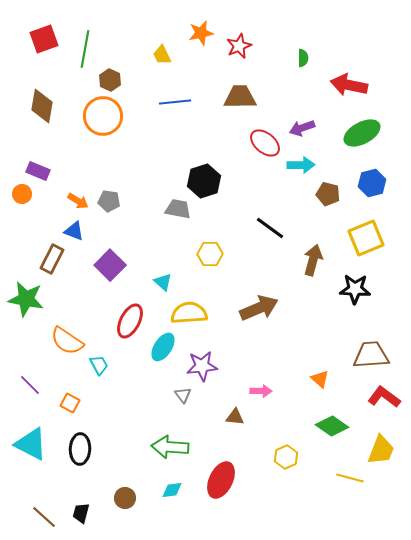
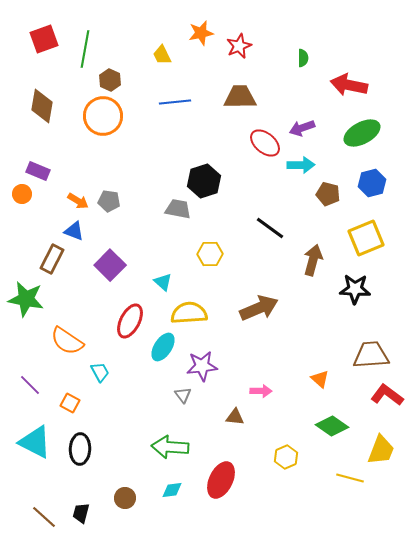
cyan trapezoid at (99, 365): moved 1 px right, 7 px down
red L-shape at (384, 397): moved 3 px right, 2 px up
cyan triangle at (31, 444): moved 4 px right, 2 px up
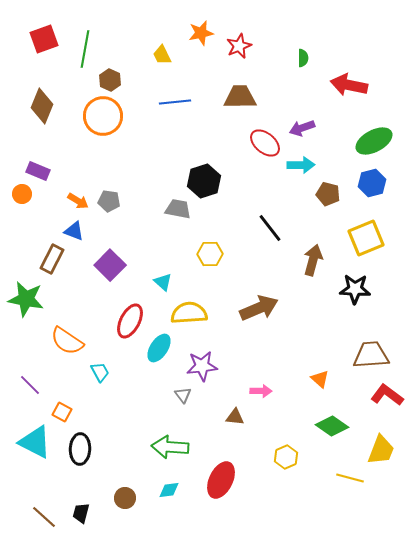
brown diamond at (42, 106): rotated 12 degrees clockwise
green ellipse at (362, 133): moved 12 px right, 8 px down
black line at (270, 228): rotated 16 degrees clockwise
cyan ellipse at (163, 347): moved 4 px left, 1 px down
orange square at (70, 403): moved 8 px left, 9 px down
cyan diamond at (172, 490): moved 3 px left
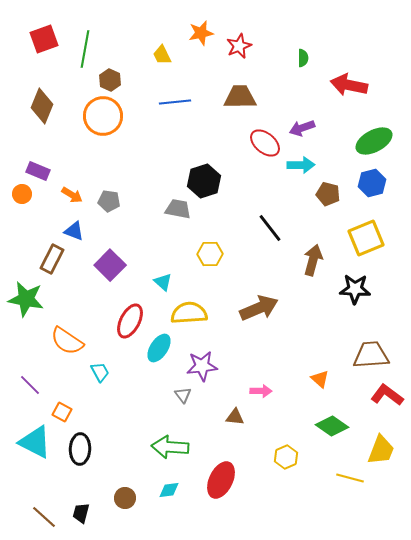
orange arrow at (78, 201): moved 6 px left, 6 px up
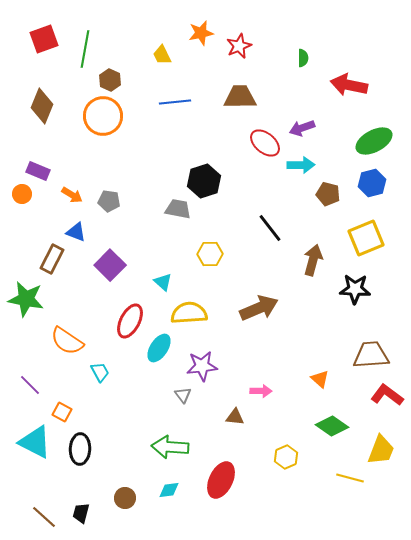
blue triangle at (74, 231): moved 2 px right, 1 px down
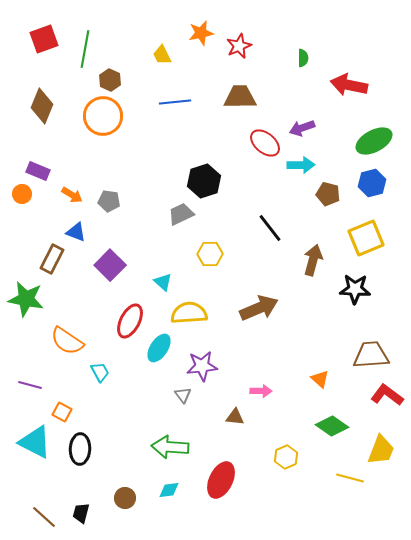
gray trapezoid at (178, 209): moved 3 px right, 5 px down; rotated 36 degrees counterclockwise
purple line at (30, 385): rotated 30 degrees counterclockwise
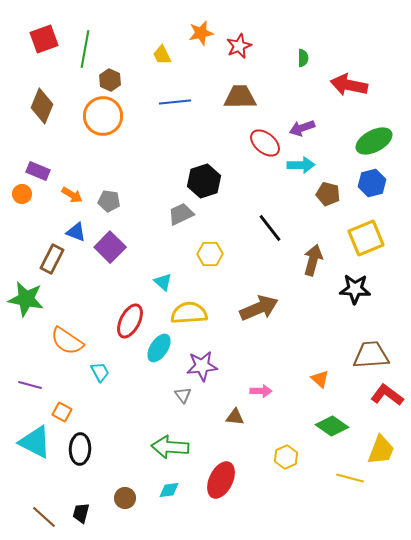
purple square at (110, 265): moved 18 px up
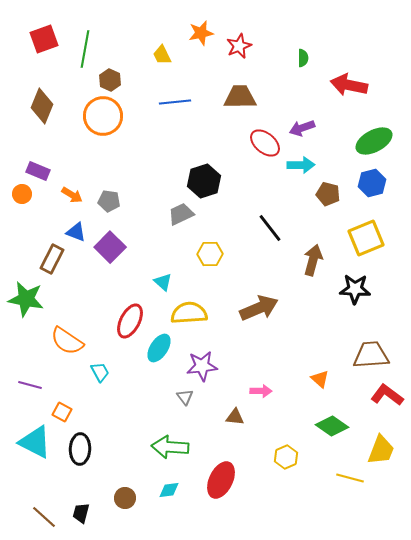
gray triangle at (183, 395): moved 2 px right, 2 px down
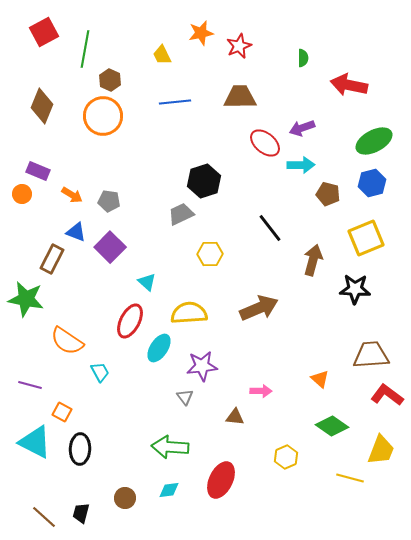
red square at (44, 39): moved 7 px up; rotated 8 degrees counterclockwise
cyan triangle at (163, 282): moved 16 px left
